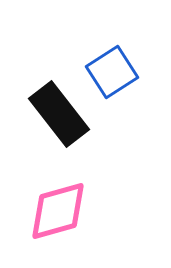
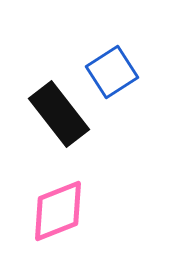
pink diamond: rotated 6 degrees counterclockwise
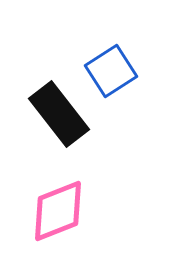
blue square: moved 1 px left, 1 px up
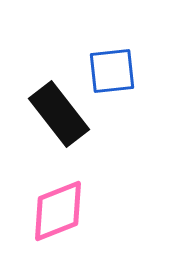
blue square: moved 1 px right; rotated 27 degrees clockwise
